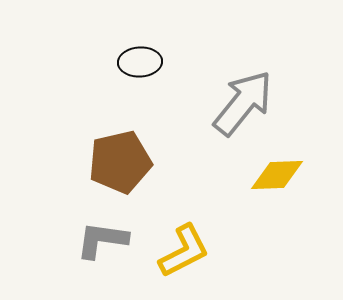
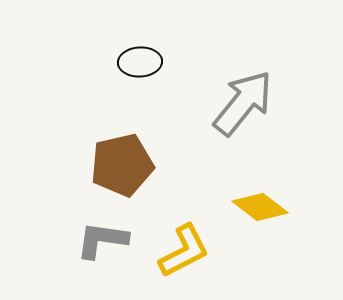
brown pentagon: moved 2 px right, 3 px down
yellow diamond: moved 17 px left, 32 px down; rotated 40 degrees clockwise
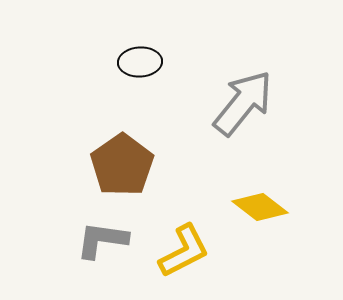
brown pentagon: rotated 22 degrees counterclockwise
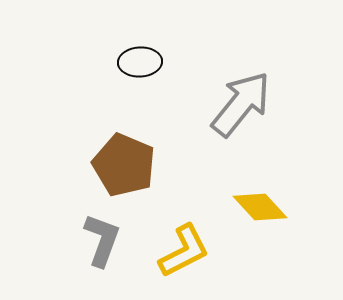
gray arrow: moved 2 px left, 1 px down
brown pentagon: moved 2 px right; rotated 14 degrees counterclockwise
yellow diamond: rotated 10 degrees clockwise
gray L-shape: rotated 102 degrees clockwise
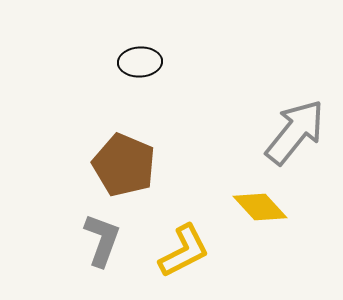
gray arrow: moved 54 px right, 28 px down
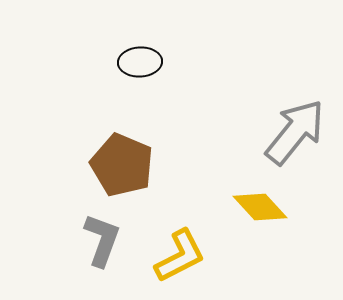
brown pentagon: moved 2 px left
yellow L-shape: moved 4 px left, 5 px down
